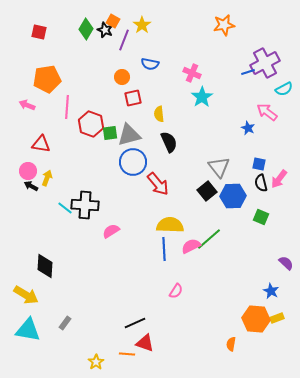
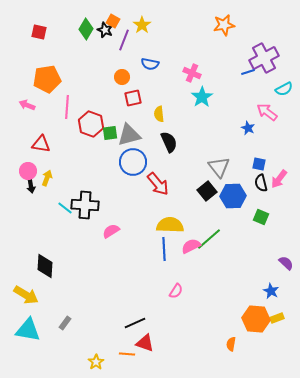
purple cross at (265, 63): moved 1 px left, 5 px up
black arrow at (31, 186): rotated 128 degrees counterclockwise
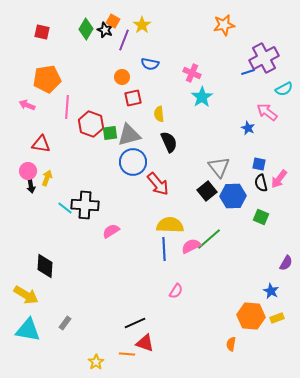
red square at (39, 32): moved 3 px right
purple semicircle at (286, 263): rotated 77 degrees clockwise
orange hexagon at (256, 319): moved 5 px left, 3 px up
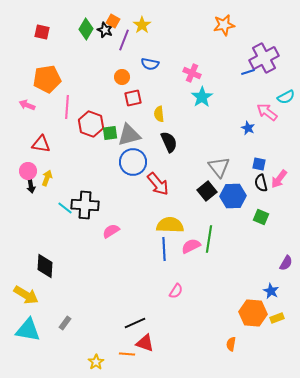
cyan semicircle at (284, 89): moved 2 px right, 8 px down
green line at (209, 239): rotated 40 degrees counterclockwise
orange hexagon at (251, 316): moved 2 px right, 3 px up
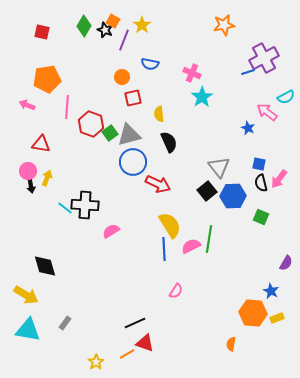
green diamond at (86, 29): moved 2 px left, 3 px up
green square at (110, 133): rotated 28 degrees counterclockwise
red arrow at (158, 184): rotated 25 degrees counterclockwise
yellow semicircle at (170, 225): rotated 56 degrees clockwise
black diamond at (45, 266): rotated 20 degrees counterclockwise
orange line at (127, 354): rotated 35 degrees counterclockwise
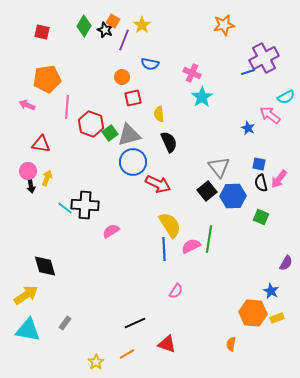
pink arrow at (267, 112): moved 3 px right, 3 px down
yellow arrow at (26, 295): rotated 65 degrees counterclockwise
red triangle at (145, 343): moved 22 px right, 1 px down
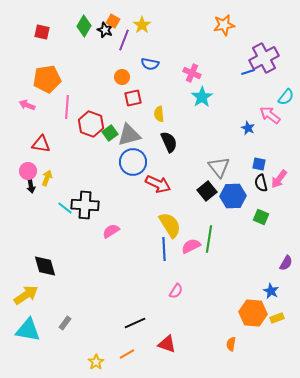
cyan semicircle at (286, 97): rotated 24 degrees counterclockwise
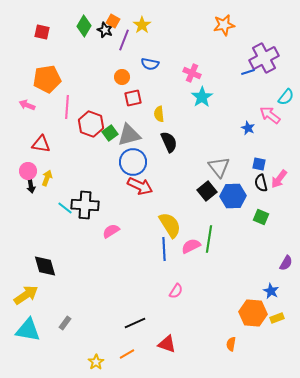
red arrow at (158, 184): moved 18 px left, 2 px down
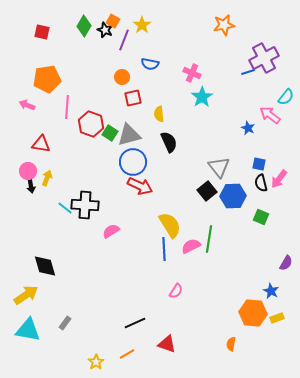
green square at (110, 133): rotated 21 degrees counterclockwise
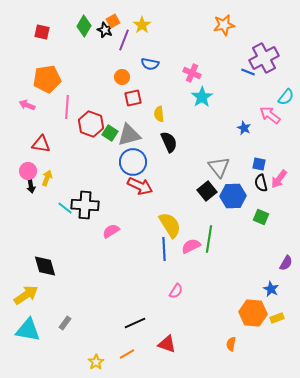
orange square at (113, 21): rotated 32 degrees clockwise
blue line at (248, 72): rotated 40 degrees clockwise
blue star at (248, 128): moved 4 px left
blue star at (271, 291): moved 2 px up
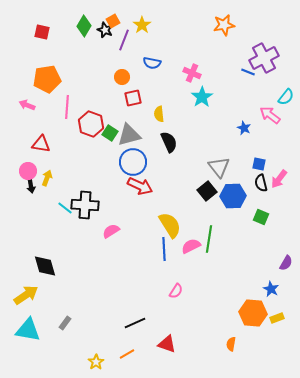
blue semicircle at (150, 64): moved 2 px right, 1 px up
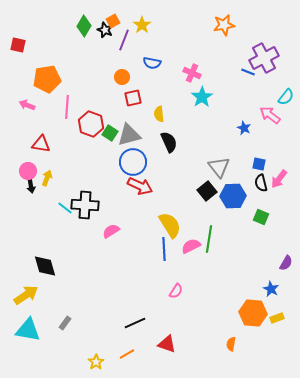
red square at (42, 32): moved 24 px left, 13 px down
